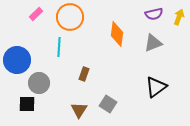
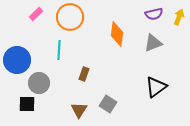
cyan line: moved 3 px down
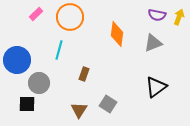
purple semicircle: moved 3 px right, 1 px down; rotated 24 degrees clockwise
cyan line: rotated 12 degrees clockwise
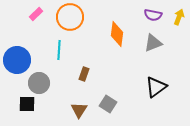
purple semicircle: moved 4 px left
cyan line: rotated 12 degrees counterclockwise
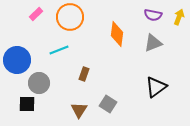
cyan line: rotated 66 degrees clockwise
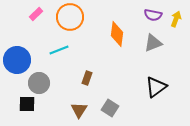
yellow arrow: moved 3 px left, 2 px down
brown rectangle: moved 3 px right, 4 px down
gray square: moved 2 px right, 4 px down
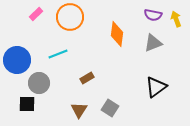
yellow arrow: rotated 42 degrees counterclockwise
cyan line: moved 1 px left, 4 px down
brown rectangle: rotated 40 degrees clockwise
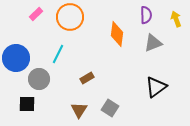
purple semicircle: moved 7 px left; rotated 102 degrees counterclockwise
cyan line: rotated 42 degrees counterclockwise
blue circle: moved 1 px left, 2 px up
gray circle: moved 4 px up
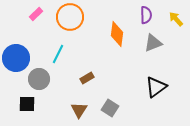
yellow arrow: rotated 21 degrees counterclockwise
